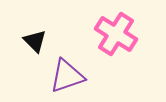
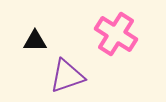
black triangle: rotated 45 degrees counterclockwise
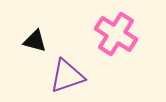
black triangle: rotated 15 degrees clockwise
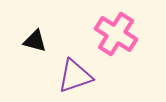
purple triangle: moved 8 px right
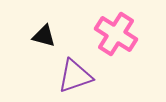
black triangle: moved 9 px right, 5 px up
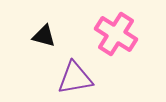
purple triangle: moved 2 px down; rotated 9 degrees clockwise
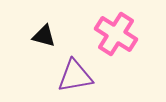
purple triangle: moved 2 px up
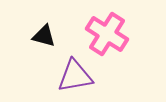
pink cross: moved 9 px left
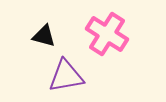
purple triangle: moved 9 px left
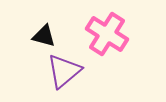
purple triangle: moved 2 px left, 5 px up; rotated 30 degrees counterclockwise
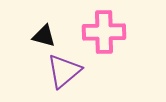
pink cross: moved 3 px left, 2 px up; rotated 33 degrees counterclockwise
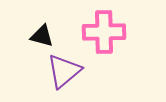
black triangle: moved 2 px left
